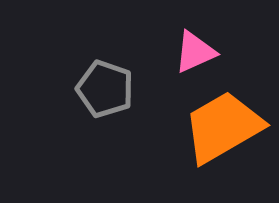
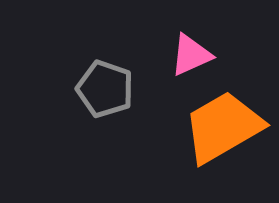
pink triangle: moved 4 px left, 3 px down
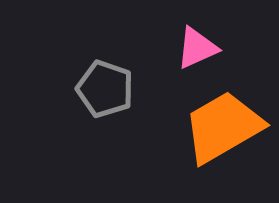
pink triangle: moved 6 px right, 7 px up
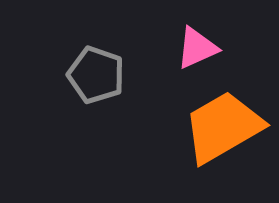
gray pentagon: moved 9 px left, 14 px up
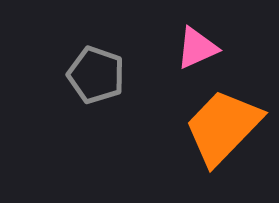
orange trapezoid: rotated 16 degrees counterclockwise
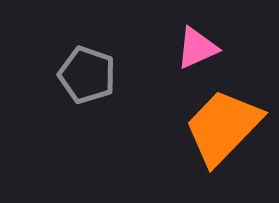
gray pentagon: moved 9 px left
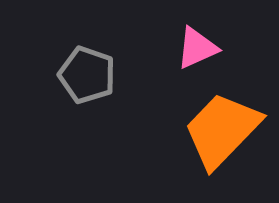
orange trapezoid: moved 1 px left, 3 px down
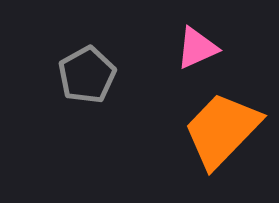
gray pentagon: rotated 24 degrees clockwise
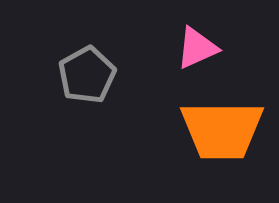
orange trapezoid: rotated 134 degrees counterclockwise
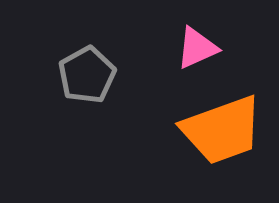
orange trapezoid: rotated 20 degrees counterclockwise
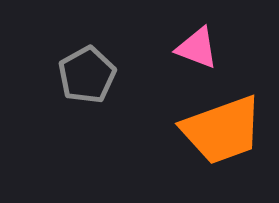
pink triangle: rotated 45 degrees clockwise
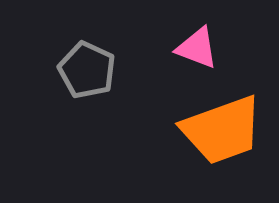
gray pentagon: moved 5 px up; rotated 18 degrees counterclockwise
